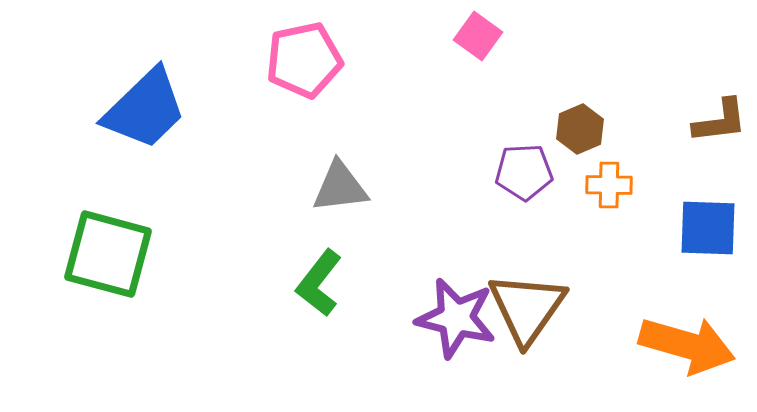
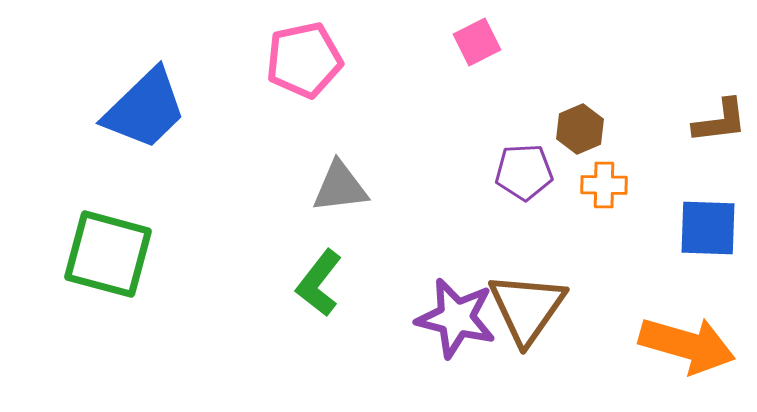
pink square: moved 1 px left, 6 px down; rotated 27 degrees clockwise
orange cross: moved 5 px left
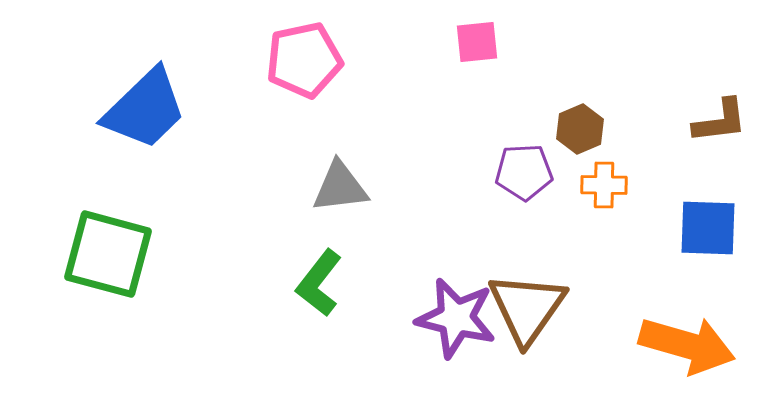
pink square: rotated 21 degrees clockwise
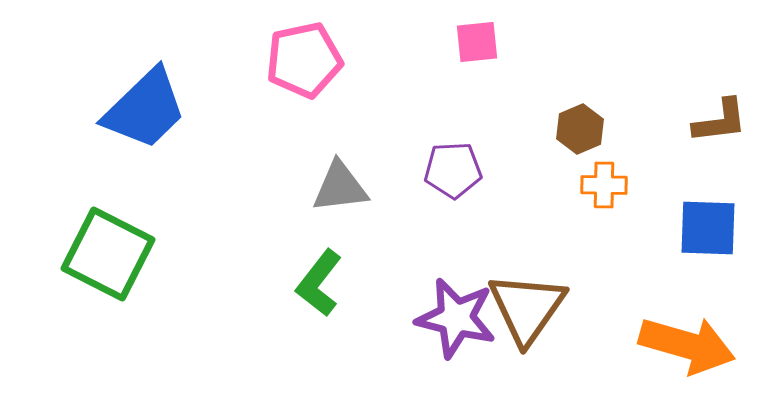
purple pentagon: moved 71 px left, 2 px up
green square: rotated 12 degrees clockwise
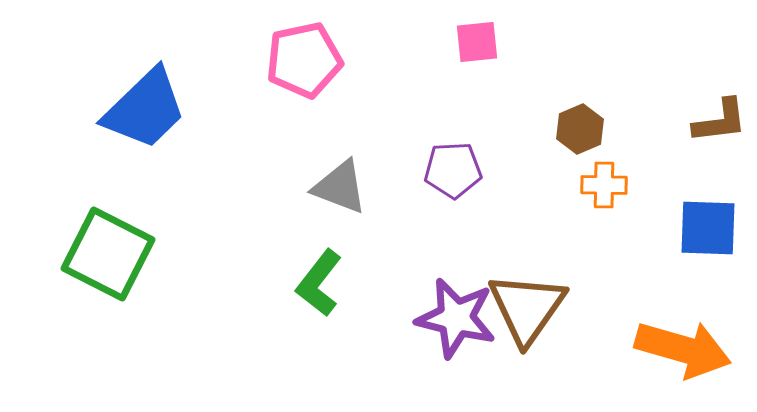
gray triangle: rotated 28 degrees clockwise
orange arrow: moved 4 px left, 4 px down
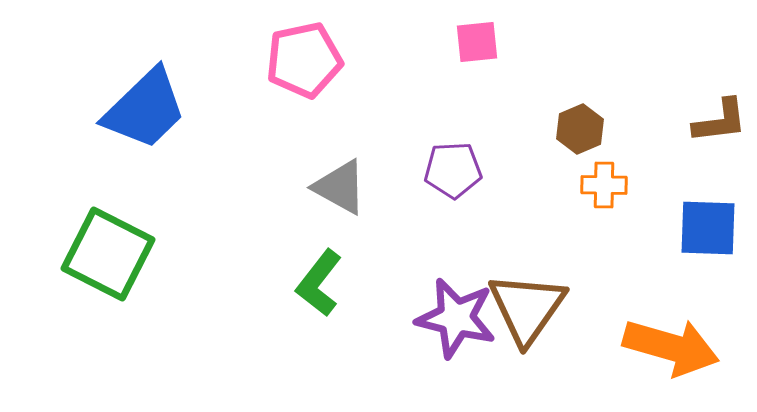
gray triangle: rotated 8 degrees clockwise
orange arrow: moved 12 px left, 2 px up
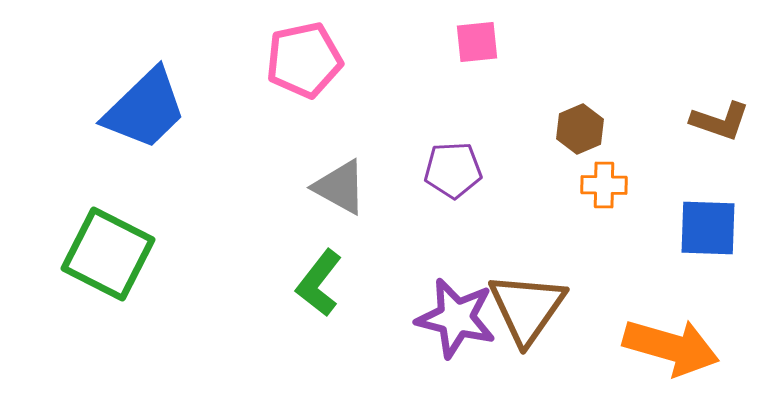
brown L-shape: rotated 26 degrees clockwise
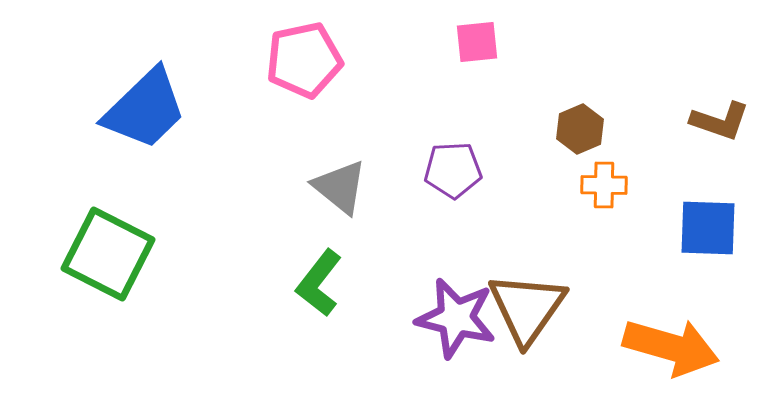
gray triangle: rotated 10 degrees clockwise
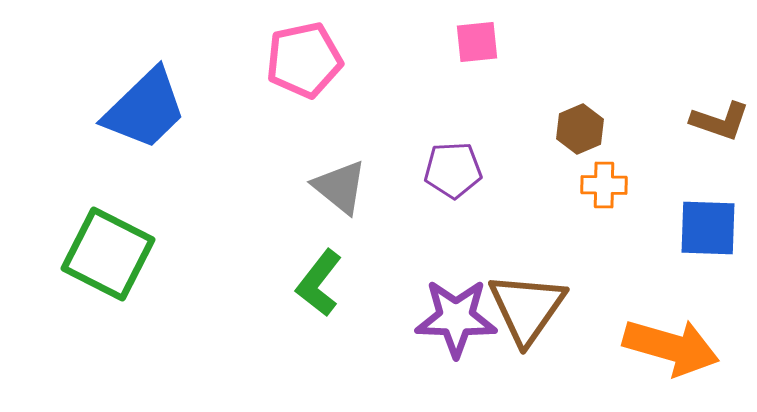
purple star: rotated 12 degrees counterclockwise
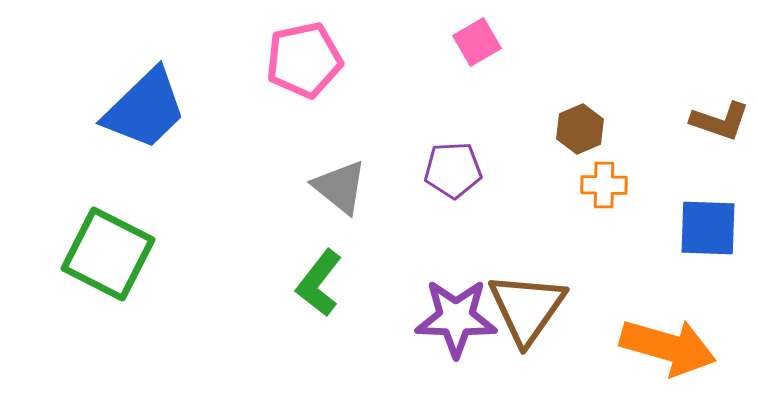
pink square: rotated 24 degrees counterclockwise
orange arrow: moved 3 px left
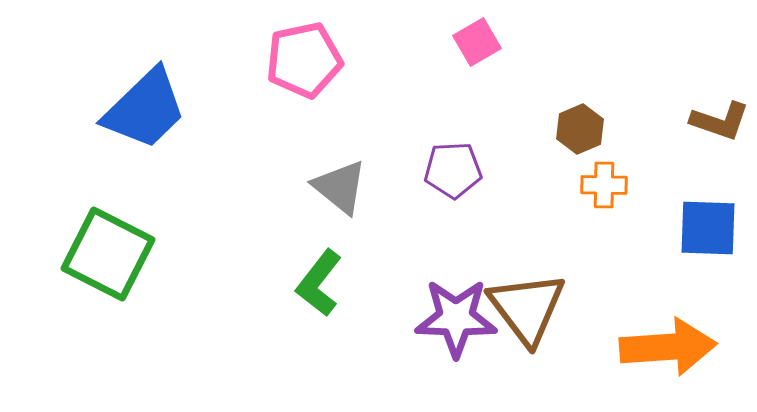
brown triangle: rotated 12 degrees counterclockwise
orange arrow: rotated 20 degrees counterclockwise
